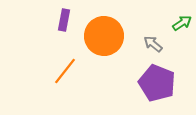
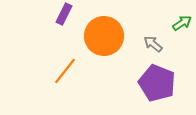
purple rectangle: moved 6 px up; rotated 15 degrees clockwise
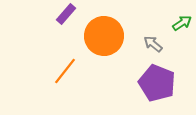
purple rectangle: moved 2 px right; rotated 15 degrees clockwise
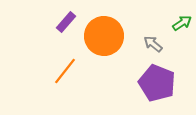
purple rectangle: moved 8 px down
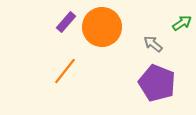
orange circle: moved 2 px left, 9 px up
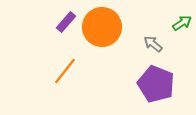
purple pentagon: moved 1 px left, 1 px down
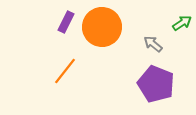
purple rectangle: rotated 15 degrees counterclockwise
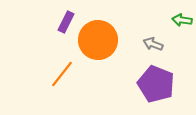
green arrow: moved 3 px up; rotated 138 degrees counterclockwise
orange circle: moved 4 px left, 13 px down
gray arrow: rotated 18 degrees counterclockwise
orange line: moved 3 px left, 3 px down
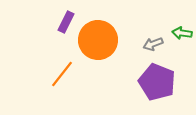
green arrow: moved 13 px down
gray arrow: rotated 42 degrees counterclockwise
purple pentagon: moved 1 px right, 2 px up
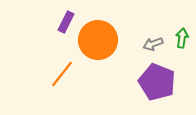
green arrow: moved 5 px down; rotated 90 degrees clockwise
